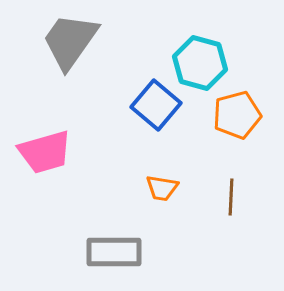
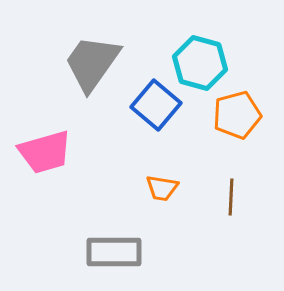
gray trapezoid: moved 22 px right, 22 px down
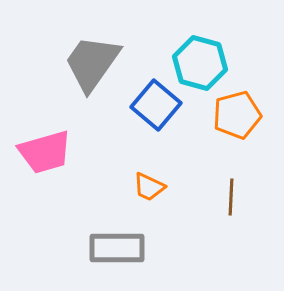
orange trapezoid: moved 13 px left, 1 px up; rotated 16 degrees clockwise
gray rectangle: moved 3 px right, 4 px up
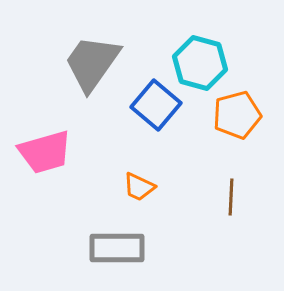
orange trapezoid: moved 10 px left
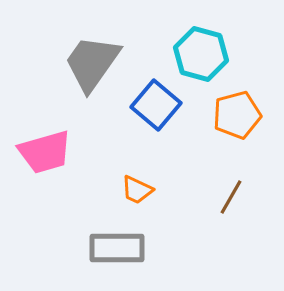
cyan hexagon: moved 1 px right, 9 px up
orange trapezoid: moved 2 px left, 3 px down
brown line: rotated 27 degrees clockwise
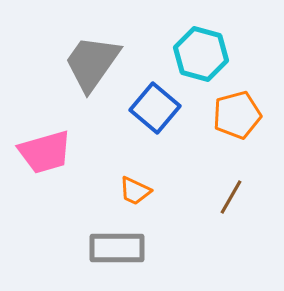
blue square: moved 1 px left, 3 px down
orange trapezoid: moved 2 px left, 1 px down
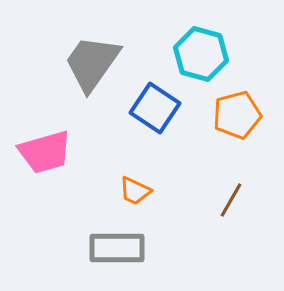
blue square: rotated 6 degrees counterclockwise
brown line: moved 3 px down
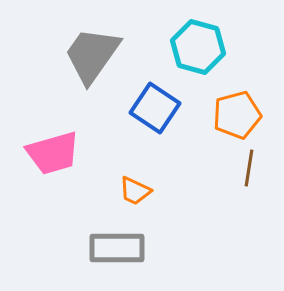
cyan hexagon: moved 3 px left, 7 px up
gray trapezoid: moved 8 px up
pink trapezoid: moved 8 px right, 1 px down
brown line: moved 18 px right, 32 px up; rotated 21 degrees counterclockwise
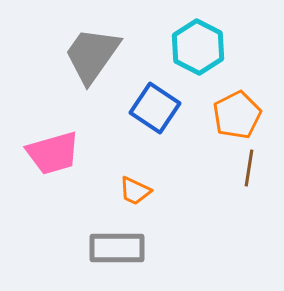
cyan hexagon: rotated 12 degrees clockwise
orange pentagon: rotated 12 degrees counterclockwise
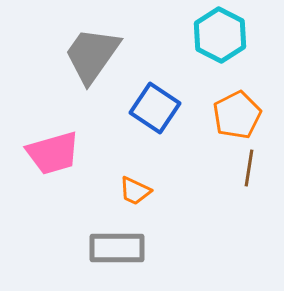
cyan hexagon: moved 22 px right, 12 px up
